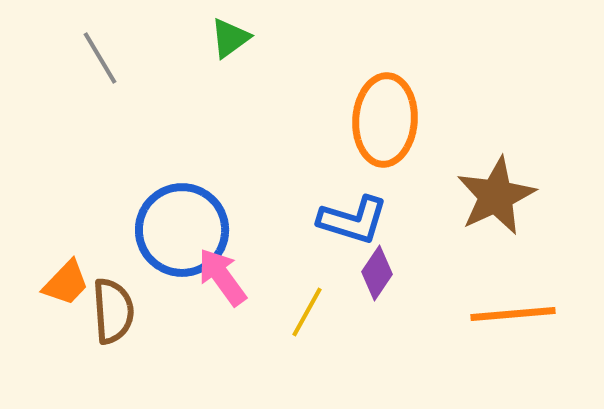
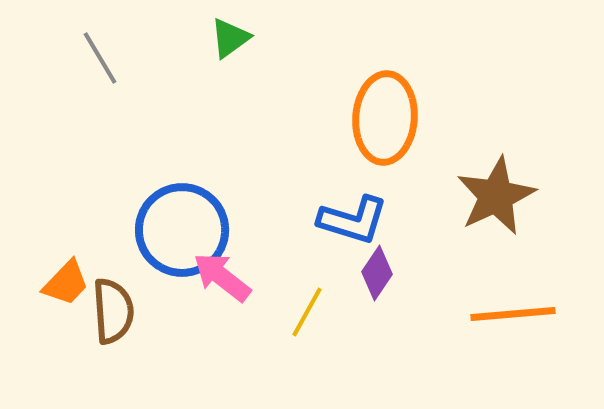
orange ellipse: moved 2 px up
pink arrow: rotated 16 degrees counterclockwise
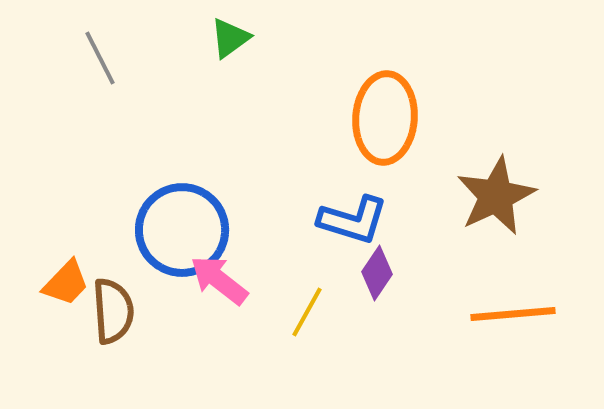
gray line: rotated 4 degrees clockwise
pink arrow: moved 3 px left, 3 px down
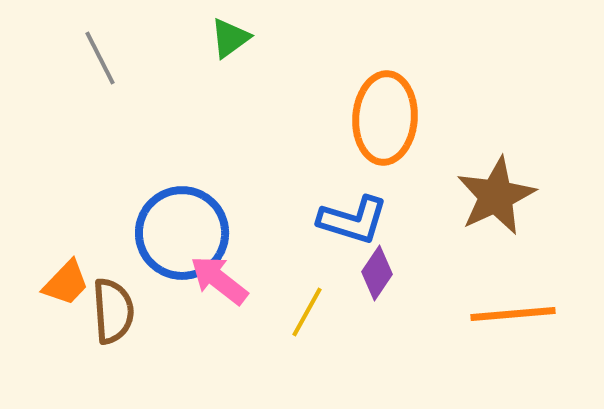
blue circle: moved 3 px down
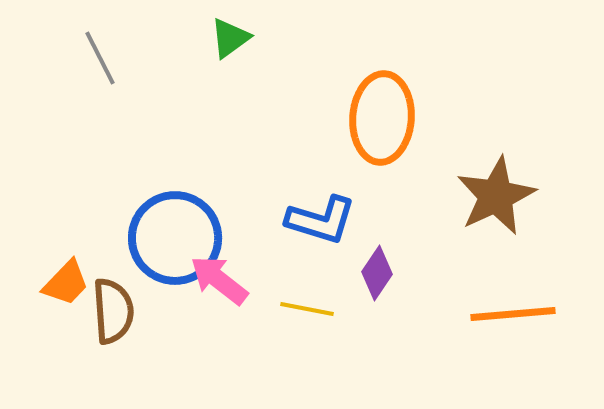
orange ellipse: moved 3 px left
blue L-shape: moved 32 px left
blue circle: moved 7 px left, 5 px down
yellow line: moved 3 px up; rotated 72 degrees clockwise
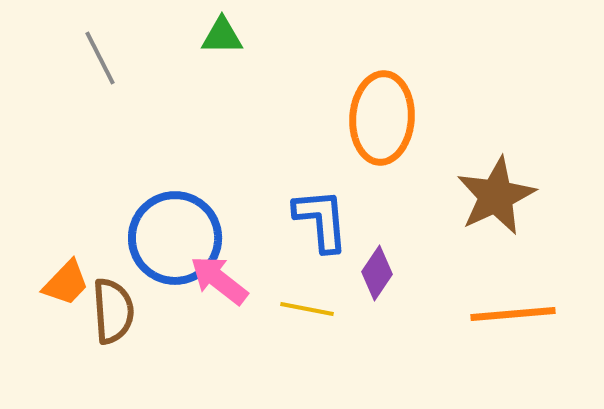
green triangle: moved 8 px left, 2 px up; rotated 36 degrees clockwise
blue L-shape: rotated 112 degrees counterclockwise
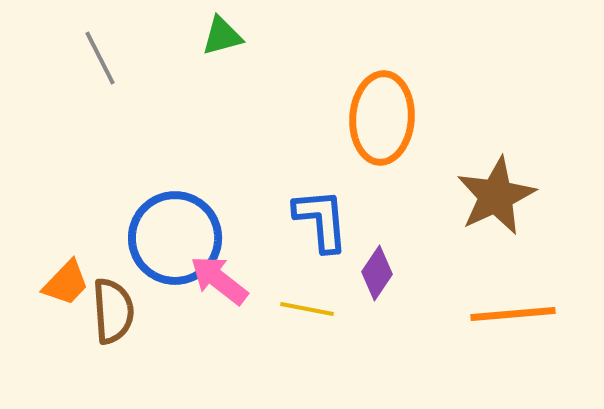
green triangle: rotated 15 degrees counterclockwise
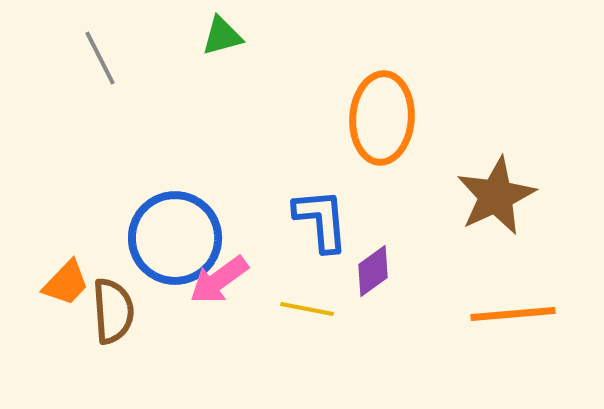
purple diamond: moved 4 px left, 2 px up; rotated 20 degrees clockwise
pink arrow: rotated 74 degrees counterclockwise
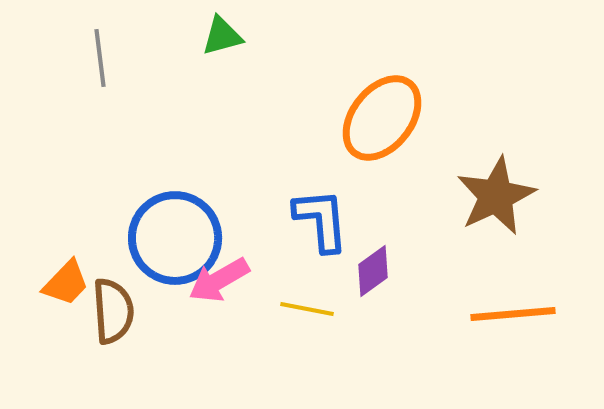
gray line: rotated 20 degrees clockwise
orange ellipse: rotated 34 degrees clockwise
pink arrow: rotated 6 degrees clockwise
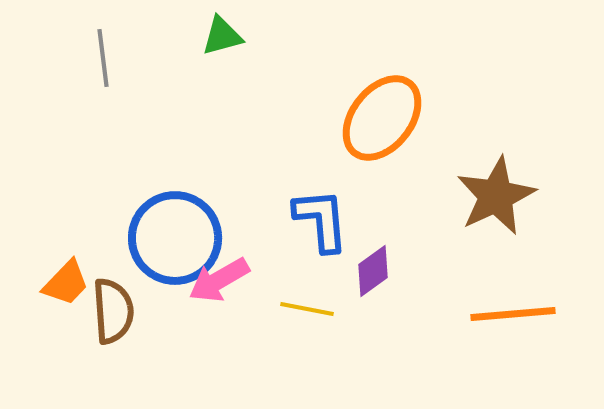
gray line: moved 3 px right
